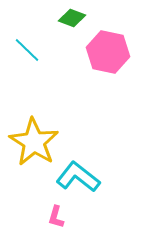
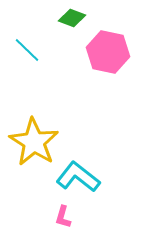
pink L-shape: moved 7 px right
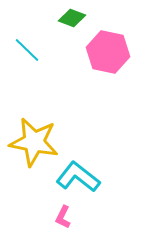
yellow star: rotated 21 degrees counterclockwise
pink L-shape: rotated 10 degrees clockwise
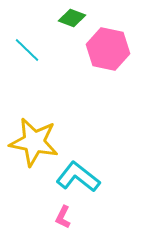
pink hexagon: moved 3 px up
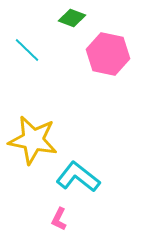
pink hexagon: moved 5 px down
yellow star: moved 1 px left, 2 px up
pink L-shape: moved 4 px left, 2 px down
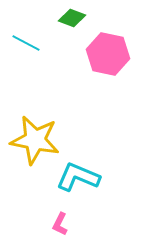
cyan line: moved 1 px left, 7 px up; rotated 16 degrees counterclockwise
yellow star: moved 2 px right
cyan L-shape: rotated 15 degrees counterclockwise
pink L-shape: moved 1 px right, 5 px down
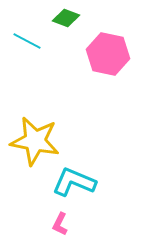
green diamond: moved 6 px left
cyan line: moved 1 px right, 2 px up
yellow star: moved 1 px down
cyan L-shape: moved 4 px left, 5 px down
